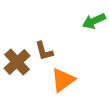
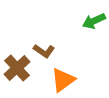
brown L-shape: rotated 40 degrees counterclockwise
brown cross: moved 6 px down
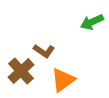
green arrow: moved 2 px left, 1 px down
brown cross: moved 4 px right, 3 px down
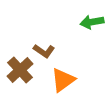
green arrow: rotated 15 degrees clockwise
brown cross: moved 1 px left, 1 px up
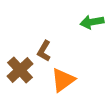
brown L-shape: rotated 85 degrees clockwise
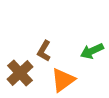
green arrow: moved 29 px down; rotated 15 degrees counterclockwise
brown cross: moved 3 px down
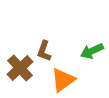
brown L-shape: rotated 10 degrees counterclockwise
brown cross: moved 5 px up
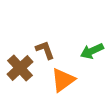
brown L-shape: moved 1 px right, 1 px up; rotated 140 degrees clockwise
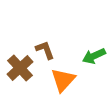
green arrow: moved 2 px right, 5 px down
orange triangle: rotated 12 degrees counterclockwise
